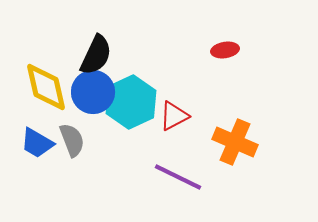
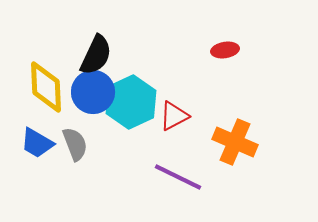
yellow diamond: rotated 10 degrees clockwise
gray semicircle: moved 3 px right, 4 px down
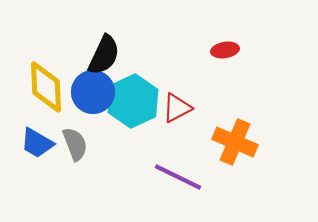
black semicircle: moved 8 px right
cyan hexagon: moved 2 px right, 1 px up
red triangle: moved 3 px right, 8 px up
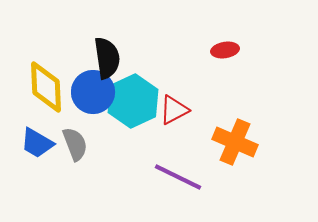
black semicircle: moved 3 px right, 3 px down; rotated 33 degrees counterclockwise
red triangle: moved 3 px left, 2 px down
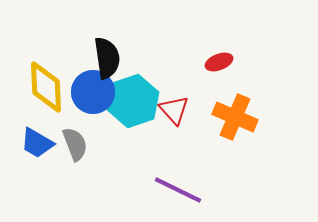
red ellipse: moved 6 px left, 12 px down; rotated 12 degrees counterclockwise
cyan hexagon: rotated 6 degrees clockwise
red triangle: rotated 44 degrees counterclockwise
orange cross: moved 25 px up
purple line: moved 13 px down
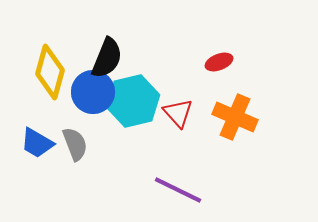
black semicircle: rotated 30 degrees clockwise
yellow diamond: moved 4 px right, 15 px up; rotated 18 degrees clockwise
cyan hexagon: rotated 6 degrees clockwise
red triangle: moved 4 px right, 3 px down
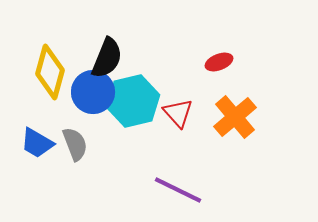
orange cross: rotated 27 degrees clockwise
